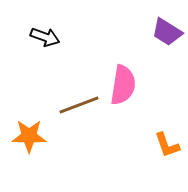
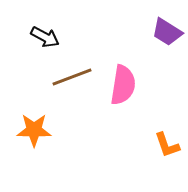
black arrow: rotated 8 degrees clockwise
brown line: moved 7 px left, 28 px up
orange star: moved 5 px right, 6 px up
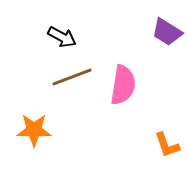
black arrow: moved 17 px right
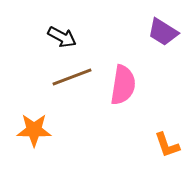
purple trapezoid: moved 4 px left
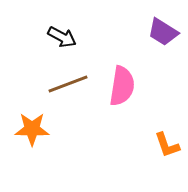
brown line: moved 4 px left, 7 px down
pink semicircle: moved 1 px left, 1 px down
orange star: moved 2 px left, 1 px up
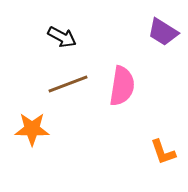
orange L-shape: moved 4 px left, 7 px down
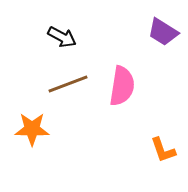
orange L-shape: moved 2 px up
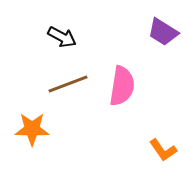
orange L-shape: rotated 16 degrees counterclockwise
